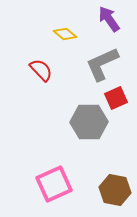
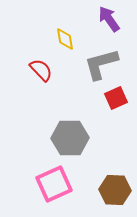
yellow diamond: moved 5 px down; rotated 40 degrees clockwise
gray L-shape: moved 1 px left; rotated 9 degrees clockwise
gray hexagon: moved 19 px left, 16 px down
brown hexagon: rotated 8 degrees counterclockwise
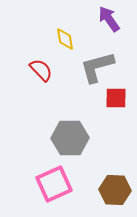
gray L-shape: moved 4 px left, 3 px down
red square: rotated 25 degrees clockwise
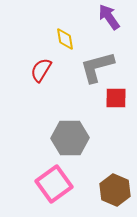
purple arrow: moved 2 px up
red semicircle: rotated 105 degrees counterclockwise
pink square: rotated 12 degrees counterclockwise
brown hexagon: rotated 20 degrees clockwise
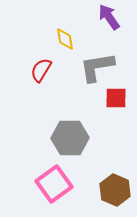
gray L-shape: rotated 6 degrees clockwise
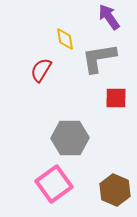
gray L-shape: moved 2 px right, 9 px up
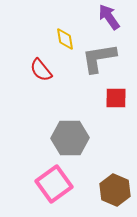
red semicircle: rotated 70 degrees counterclockwise
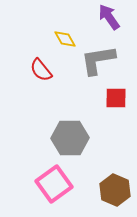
yellow diamond: rotated 20 degrees counterclockwise
gray L-shape: moved 1 px left, 2 px down
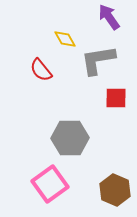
pink square: moved 4 px left
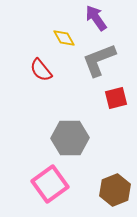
purple arrow: moved 13 px left, 1 px down
yellow diamond: moved 1 px left, 1 px up
gray L-shape: moved 1 px right; rotated 12 degrees counterclockwise
red square: rotated 15 degrees counterclockwise
brown hexagon: rotated 16 degrees clockwise
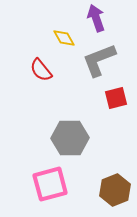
purple arrow: rotated 16 degrees clockwise
pink square: rotated 21 degrees clockwise
